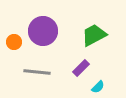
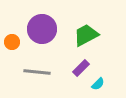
purple circle: moved 1 px left, 2 px up
green trapezoid: moved 8 px left
orange circle: moved 2 px left
cyan semicircle: moved 3 px up
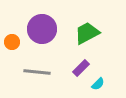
green trapezoid: moved 1 px right, 2 px up
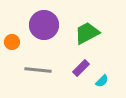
purple circle: moved 2 px right, 4 px up
gray line: moved 1 px right, 2 px up
cyan semicircle: moved 4 px right, 3 px up
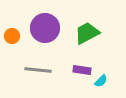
purple circle: moved 1 px right, 3 px down
orange circle: moved 6 px up
purple rectangle: moved 1 px right, 2 px down; rotated 54 degrees clockwise
cyan semicircle: moved 1 px left
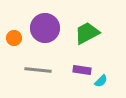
orange circle: moved 2 px right, 2 px down
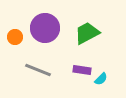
orange circle: moved 1 px right, 1 px up
gray line: rotated 16 degrees clockwise
cyan semicircle: moved 2 px up
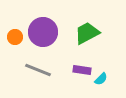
purple circle: moved 2 px left, 4 px down
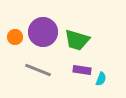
green trapezoid: moved 10 px left, 7 px down; rotated 136 degrees counterclockwise
cyan semicircle: rotated 24 degrees counterclockwise
